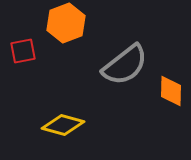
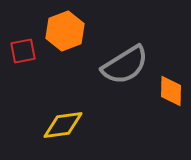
orange hexagon: moved 1 px left, 8 px down
gray semicircle: rotated 6 degrees clockwise
yellow diamond: rotated 24 degrees counterclockwise
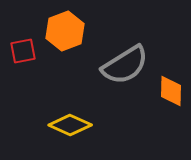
yellow diamond: moved 7 px right; rotated 33 degrees clockwise
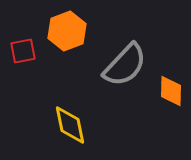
orange hexagon: moved 2 px right
gray semicircle: rotated 15 degrees counterclockwise
yellow diamond: rotated 54 degrees clockwise
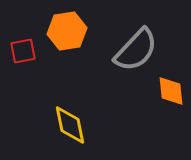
orange hexagon: rotated 12 degrees clockwise
gray semicircle: moved 11 px right, 15 px up
orange diamond: rotated 8 degrees counterclockwise
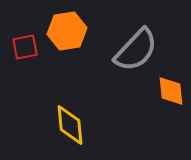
red square: moved 2 px right, 4 px up
yellow diamond: rotated 6 degrees clockwise
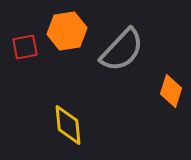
gray semicircle: moved 14 px left
orange diamond: rotated 24 degrees clockwise
yellow diamond: moved 2 px left
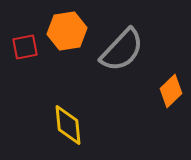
orange diamond: rotated 28 degrees clockwise
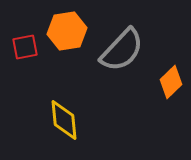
orange diamond: moved 9 px up
yellow diamond: moved 4 px left, 5 px up
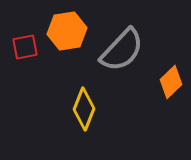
yellow diamond: moved 20 px right, 11 px up; rotated 27 degrees clockwise
